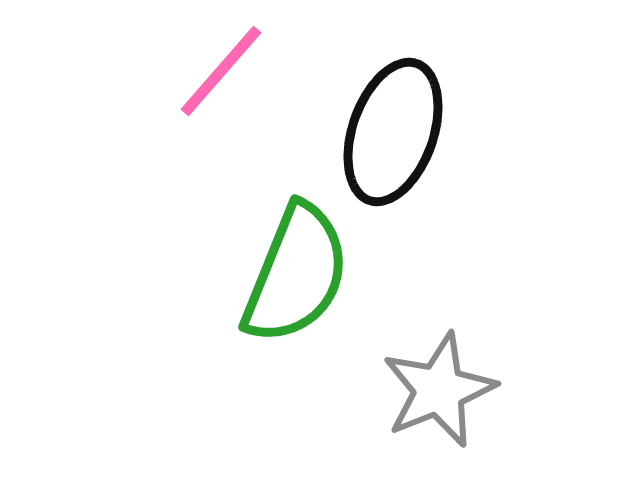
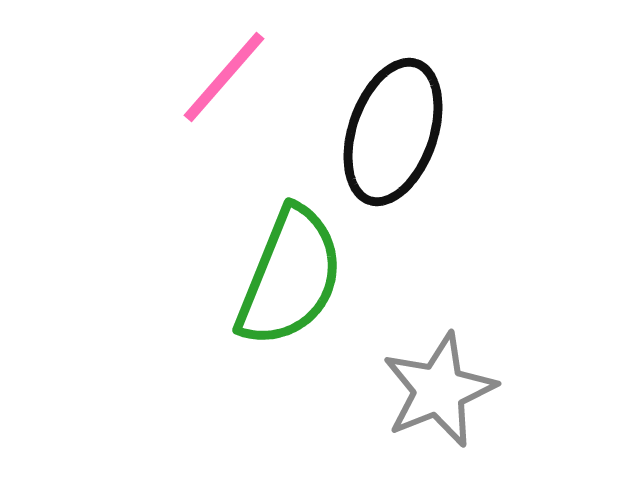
pink line: moved 3 px right, 6 px down
green semicircle: moved 6 px left, 3 px down
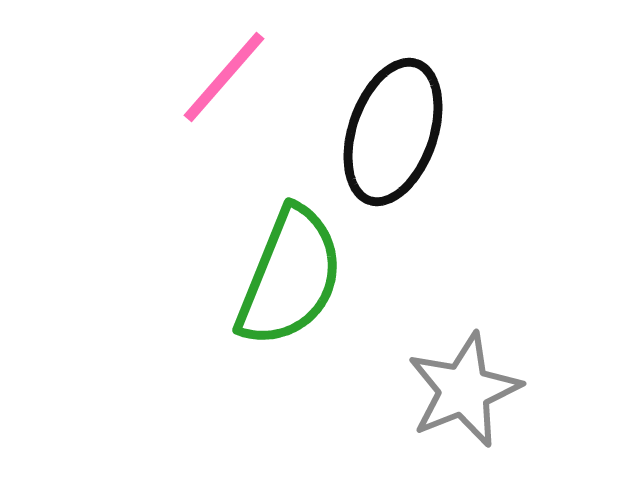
gray star: moved 25 px right
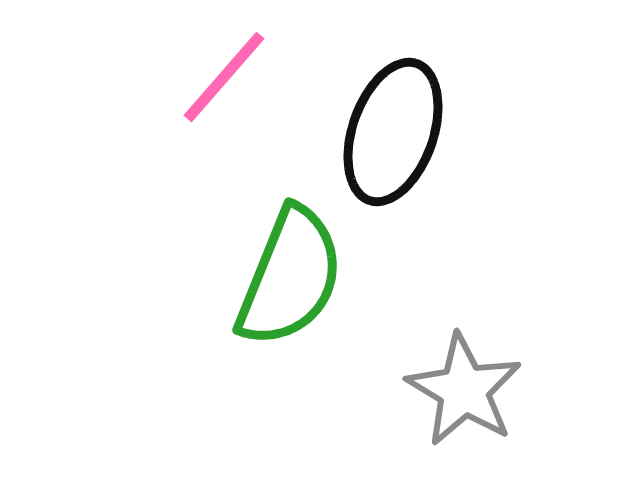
gray star: rotated 19 degrees counterclockwise
